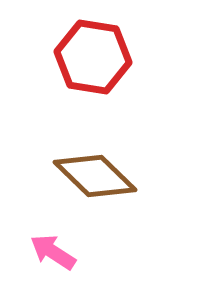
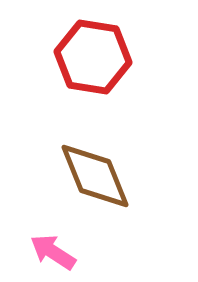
brown diamond: rotated 24 degrees clockwise
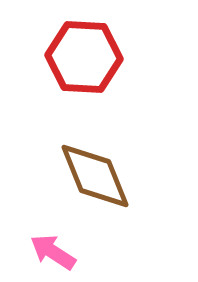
red hexagon: moved 9 px left; rotated 6 degrees counterclockwise
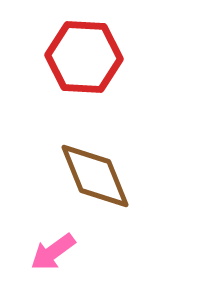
pink arrow: rotated 69 degrees counterclockwise
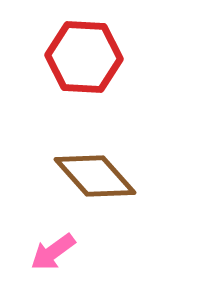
brown diamond: rotated 20 degrees counterclockwise
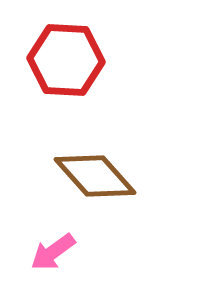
red hexagon: moved 18 px left, 3 px down
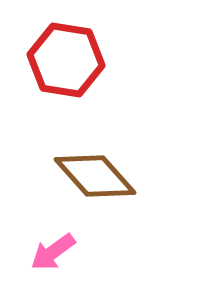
red hexagon: rotated 6 degrees clockwise
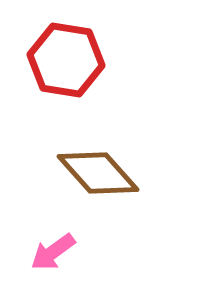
brown diamond: moved 3 px right, 3 px up
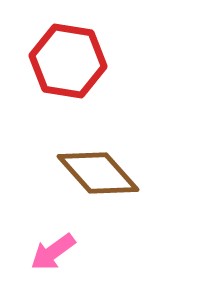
red hexagon: moved 2 px right, 1 px down
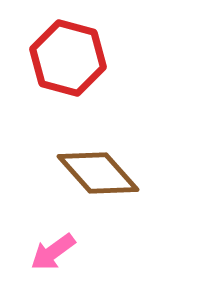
red hexagon: moved 3 px up; rotated 6 degrees clockwise
